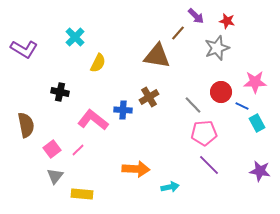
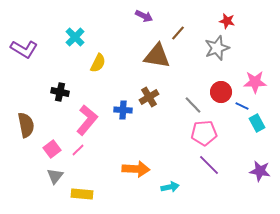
purple arrow: moved 52 px left; rotated 18 degrees counterclockwise
pink L-shape: moved 6 px left; rotated 92 degrees clockwise
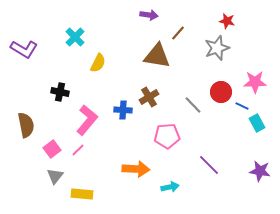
purple arrow: moved 5 px right, 1 px up; rotated 18 degrees counterclockwise
pink pentagon: moved 37 px left, 3 px down
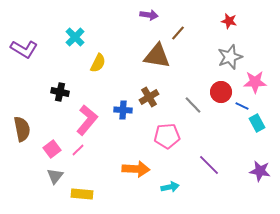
red star: moved 2 px right
gray star: moved 13 px right, 9 px down
brown semicircle: moved 4 px left, 4 px down
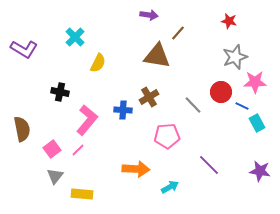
gray star: moved 5 px right
cyan arrow: rotated 18 degrees counterclockwise
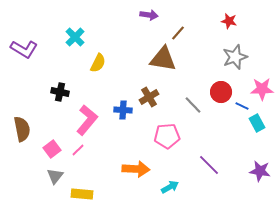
brown triangle: moved 6 px right, 3 px down
pink star: moved 7 px right, 7 px down
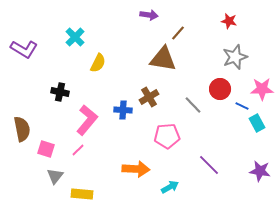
red circle: moved 1 px left, 3 px up
pink square: moved 6 px left; rotated 36 degrees counterclockwise
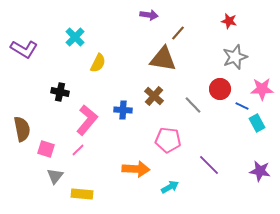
brown cross: moved 5 px right, 1 px up; rotated 18 degrees counterclockwise
pink pentagon: moved 1 px right, 4 px down; rotated 10 degrees clockwise
